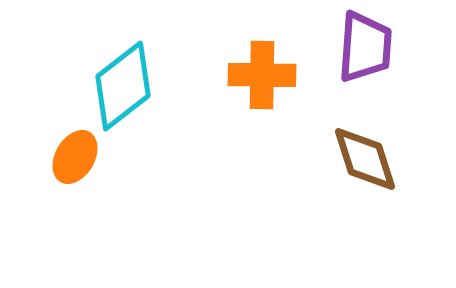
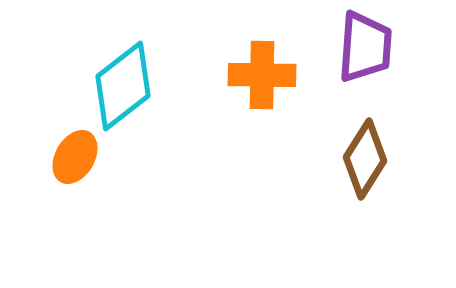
brown diamond: rotated 50 degrees clockwise
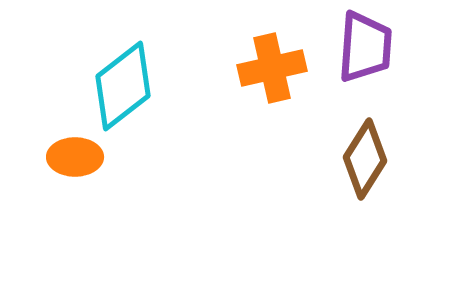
orange cross: moved 10 px right, 7 px up; rotated 14 degrees counterclockwise
orange ellipse: rotated 60 degrees clockwise
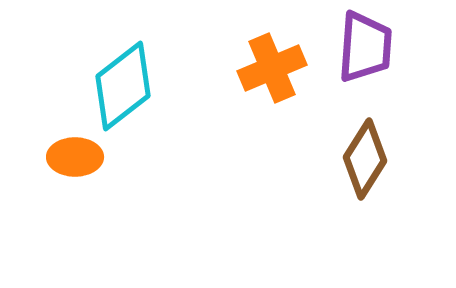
orange cross: rotated 10 degrees counterclockwise
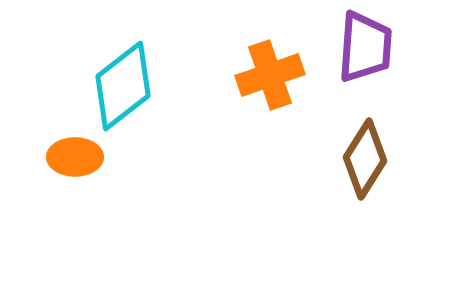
orange cross: moved 2 px left, 7 px down; rotated 4 degrees clockwise
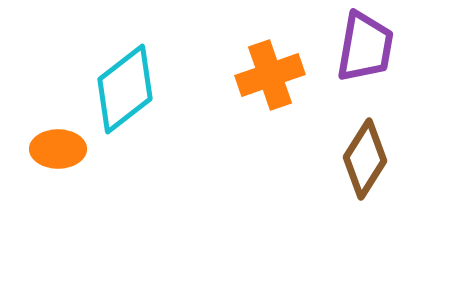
purple trapezoid: rotated 6 degrees clockwise
cyan diamond: moved 2 px right, 3 px down
orange ellipse: moved 17 px left, 8 px up
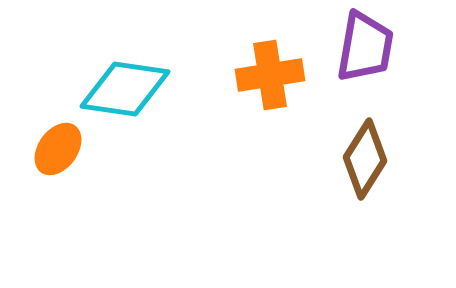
orange cross: rotated 10 degrees clockwise
cyan diamond: rotated 46 degrees clockwise
orange ellipse: rotated 54 degrees counterclockwise
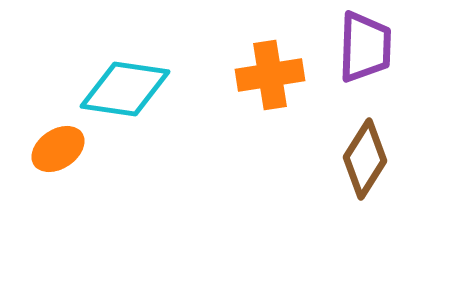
purple trapezoid: rotated 8 degrees counterclockwise
orange ellipse: rotated 20 degrees clockwise
